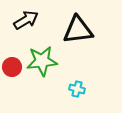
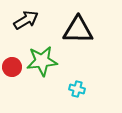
black triangle: rotated 8 degrees clockwise
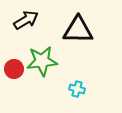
red circle: moved 2 px right, 2 px down
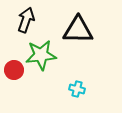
black arrow: rotated 40 degrees counterclockwise
green star: moved 1 px left, 6 px up
red circle: moved 1 px down
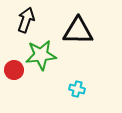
black triangle: moved 1 px down
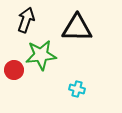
black triangle: moved 1 px left, 3 px up
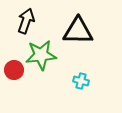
black arrow: moved 1 px down
black triangle: moved 1 px right, 3 px down
cyan cross: moved 4 px right, 8 px up
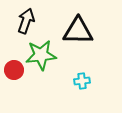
cyan cross: moved 1 px right; rotated 21 degrees counterclockwise
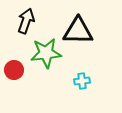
green star: moved 5 px right, 2 px up
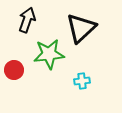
black arrow: moved 1 px right, 1 px up
black triangle: moved 3 px right, 3 px up; rotated 44 degrees counterclockwise
green star: moved 3 px right, 1 px down
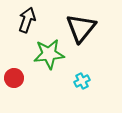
black triangle: rotated 8 degrees counterclockwise
red circle: moved 8 px down
cyan cross: rotated 21 degrees counterclockwise
